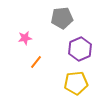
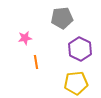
purple hexagon: rotated 10 degrees counterclockwise
orange line: rotated 48 degrees counterclockwise
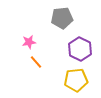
pink star: moved 4 px right, 4 px down
orange line: rotated 32 degrees counterclockwise
yellow pentagon: moved 3 px up
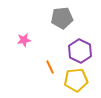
pink star: moved 5 px left, 2 px up
purple hexagon: moved 2 px down
orange line: moved 14 px right, 5 px down; rotated 16 degrees clockwise
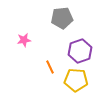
purple hexagon: rotated 15 degrees clockwise
yellow pentagon: rotated 10 degrees clockwise
